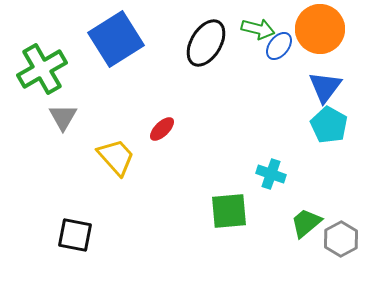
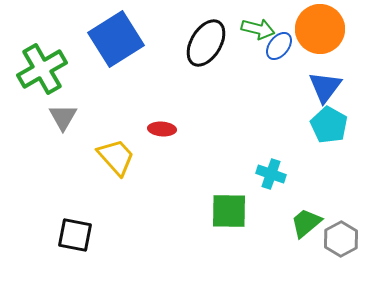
red ellipse: rotated 48 degrees clockwise
green square: rotated 6 degrees clockwise
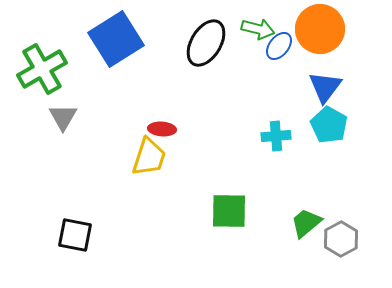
yellow trapezoid: moved 33 px right; rotated 60 degrees clockwise
cyan cross: moved 5 px right, 38 px up; rotated 24 degrees counterclockwise
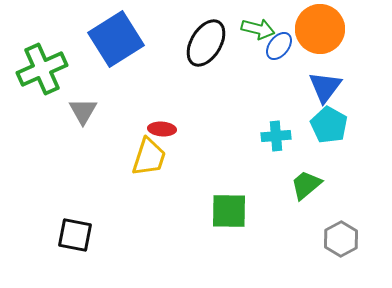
green cross: rotated 6 degrees clockwise
gray triangle: moved 20 px right, 6 px up
green trapezoid: moved 38 px up
